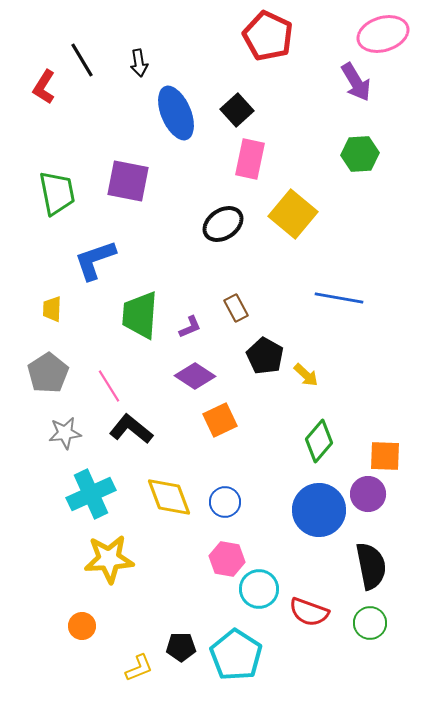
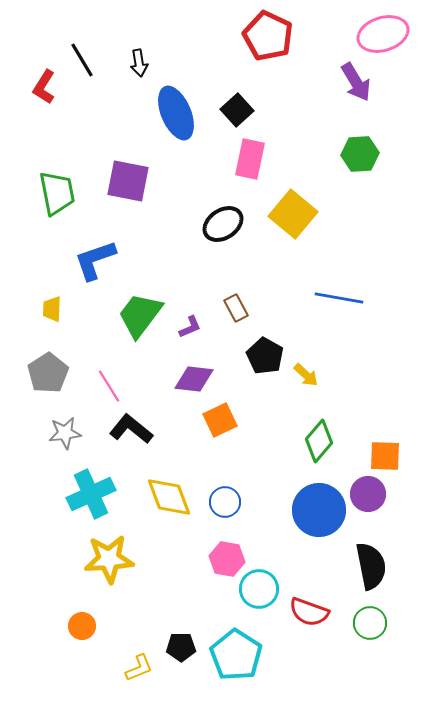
green trapezoid at (140, 315): rotated 33 degrees clockwise
purple diamond at (195, 376): moved 1 px left, 3 px down; rotated 27 degrees counterclockwise
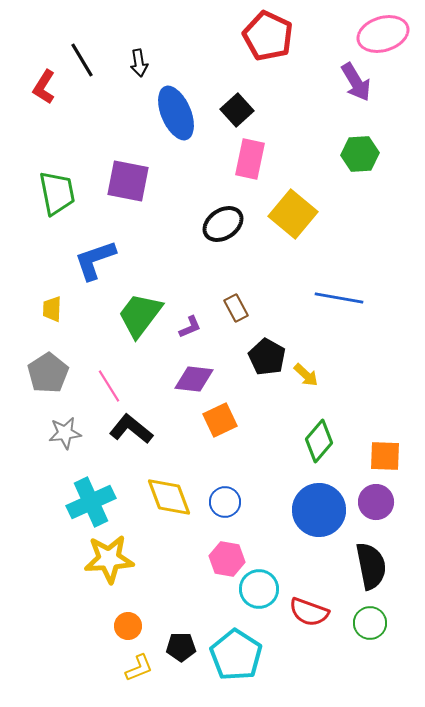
black pentagon at (265, 356): moved 2 px right, 1 px down
cyan cross at (91, 494): moved 8 px down
purple circle at (368, 494): moved 8 px right, 8 px down
orange circle at (82, 626): moved 46 px right
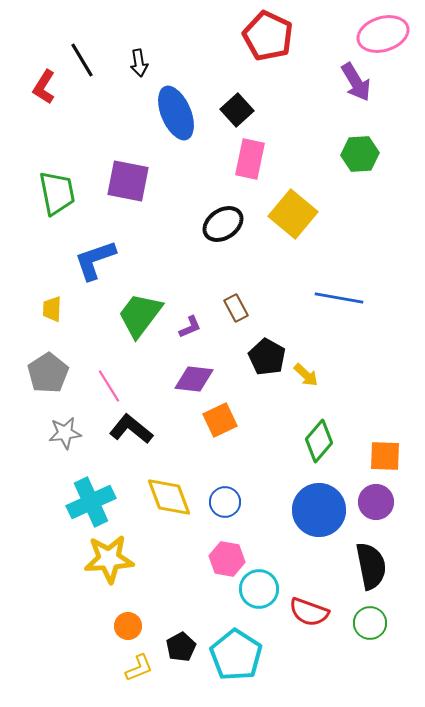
black pentagon at (181, 647): rotated 28 degrees counterclockwise
